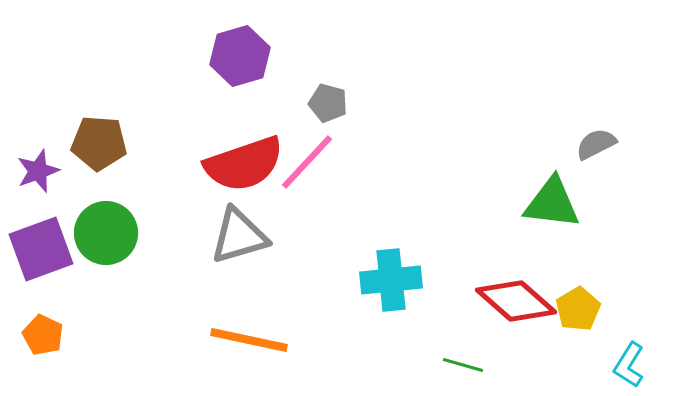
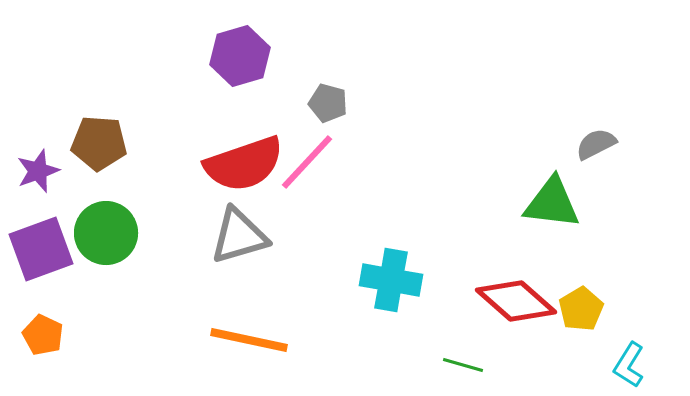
cyan cross: rotated 16 degrees clockwise
yellow pentagon: moved 3 px right
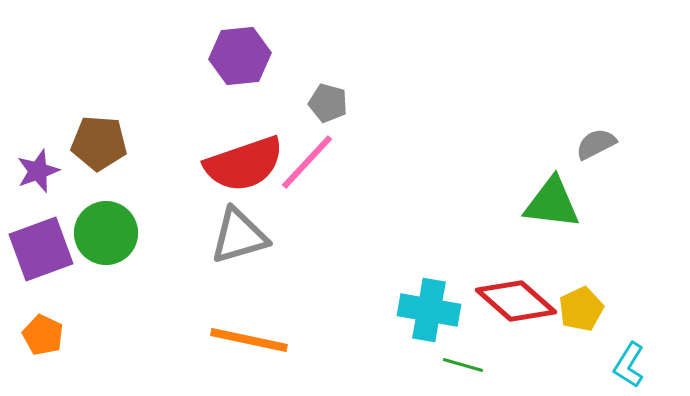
purple hexagon: rotated 10 degrees clockwise
cyan cross: moved 38 px right, 30 px down
yellow pentagon: rotated 6 degrees clockwise
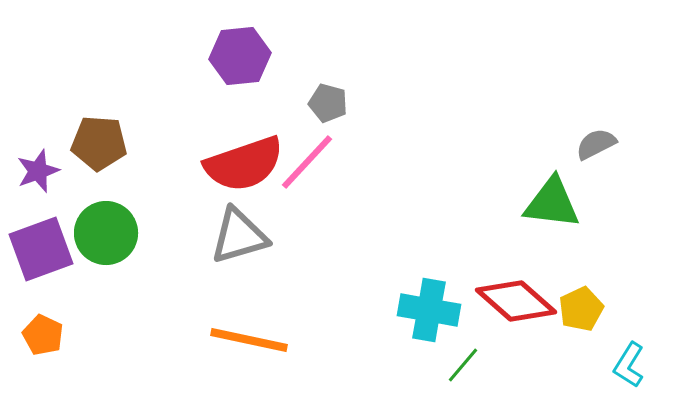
green line: rotated 66 degrees counterclockwise
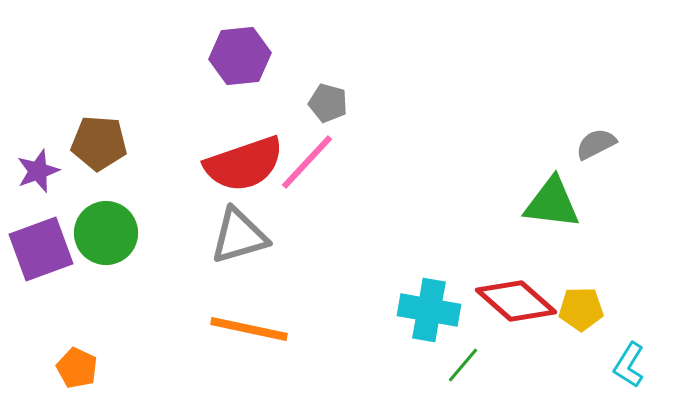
yellow pentagon: rotated 24 degrees clockwise
orange pentagon: moved 34 px right, 33 px down
orange line: moved 11 px up
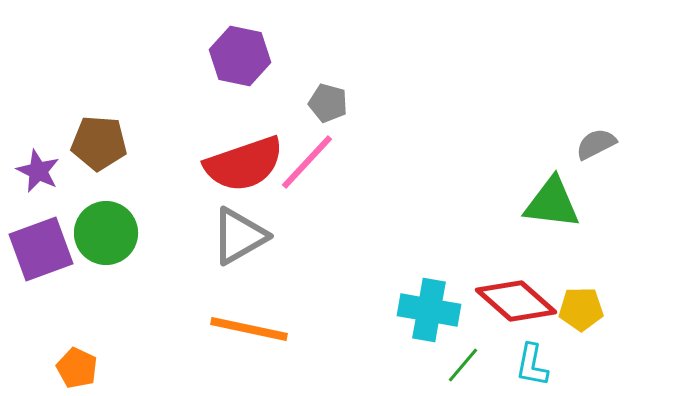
purple hexagon: rotated 18 degrees clockwise
purple star: rotated 27 degrees counterclockwise
gray triangle: rotated 14 degrees counterclockwise
cyan L-shape: moved 97 px left; rotated 21 degrees counterclockwise
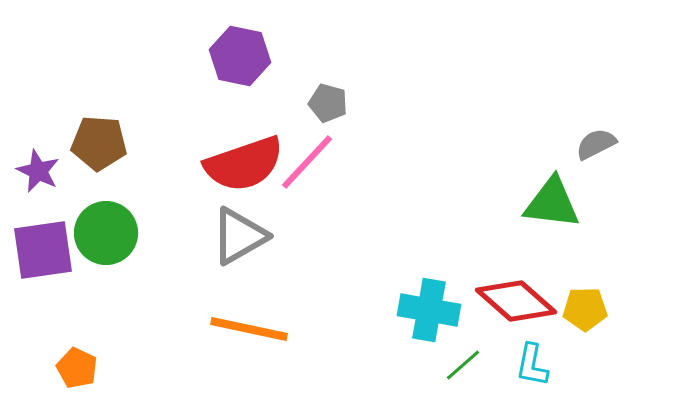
purple square: moved 2 px right, 1 px down; rotated 12 degrees clockwise
yellow pentagon: moved 4 px right
green line: rotated 9 degrees clockwise
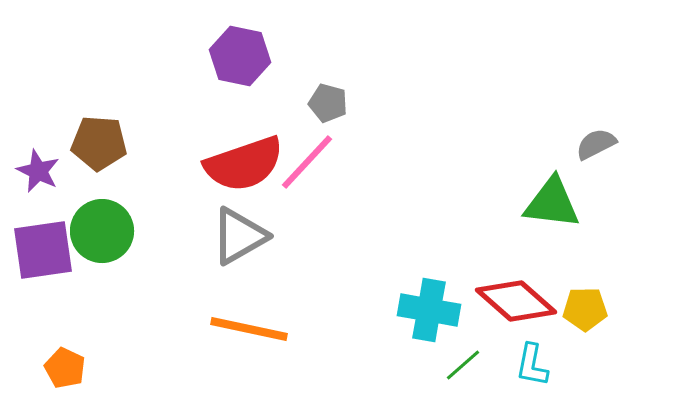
green circle: moved 4 px left, 2 px up
orange pentagon: moved 12 px left
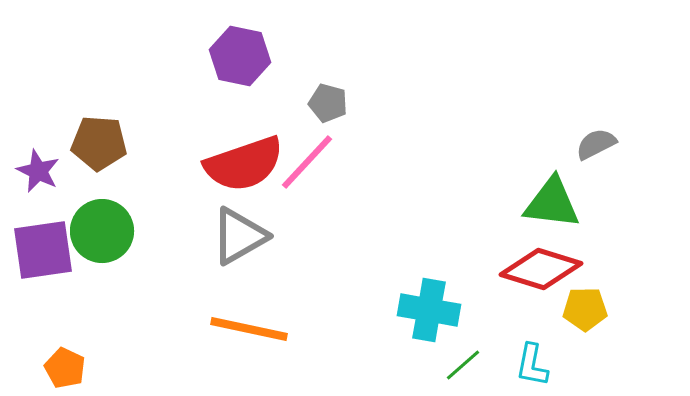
red diamond: moved 25 px right, 32 px up; rotated 24 degrees counterclockwise
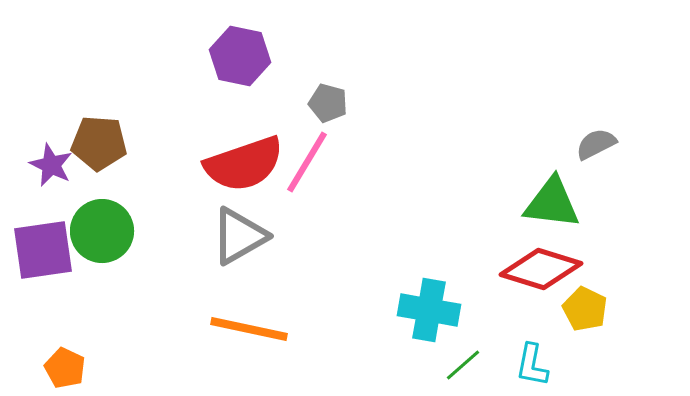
pink line: rotated 12 degrees counterclockwise
purple star: moved 13 px right, 6 px up
yellow pentagon: rotated 27 degrees clockwise
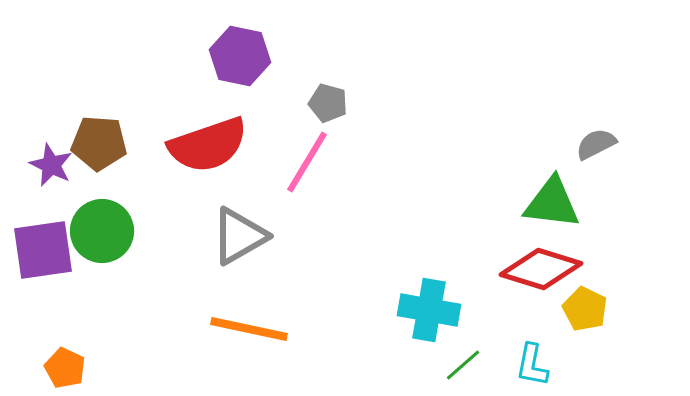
red semicircle: moved 36 px left, 19 px up
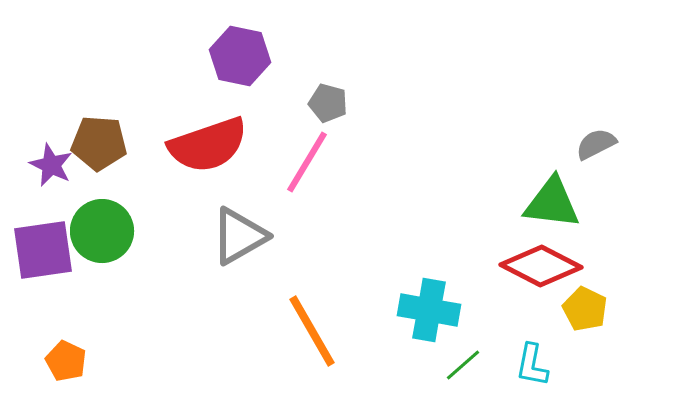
red diamond: moved 3 px up; rotated 10 degrees clockwise
orange line: moved 63 px right, 2 px down; rotated 48 degrees clockwise
orange pentagon: moved 1 px right, 7 px up
